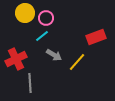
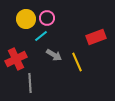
yellow circle: moved 1 px right, 6 px down
pink circle: moved 1 px right
cyan line: moved 1 px left
yellow line: rotated 66 degrees counterclockwise
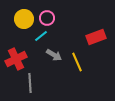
yellow circle: moved 2 px left
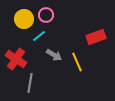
pink circle: moved 1 px left, 3 px up
cyan line: moved 2 px left
red cross: rotated 30 degrees counterclockwise
gray line: rotated 12 degrees clockwise
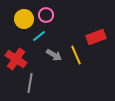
yellow line: moved 1 px left, 7 px up
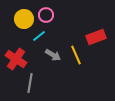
gray arrow: moved 1 px left
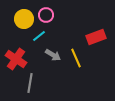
yellow line: moved 3 px down
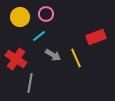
pink circle: moved 1 px up
yellow circle: moved 4 px left, 2 px up
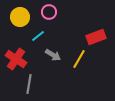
pink circle: moved 3 px right, 2 px up
cyan line: moved 1 px left
yellow line: moved 3 px right, 1 px down; rotated 54 degrees clockwise
gray line: moved 1 px left, 1 px down
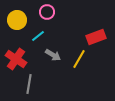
pink circle: moved 2 px left
yellow circle: moved 3 px left, 3 px down
